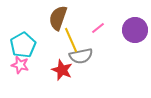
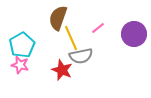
purple circle: moved 1 px left, 4 px down
yellow line: moved 2 px up
cyan pentagon: moved 1 px left
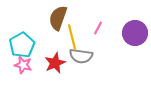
pink line: rotated 24 degrees counterclockwise
purple circle: moved 1 px right, 1 px up
yellow line: moved 1 px right, 1 px up; rotated 10 degrees clockwise
gray semicircle: rotated 20 degrees clockwise
pink star: moved 3 px right
red star: moved 7 px left, 7 px up; rotated 25 degrees clockwise
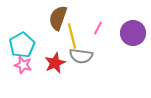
purple circle: moved 2 px left
yellow line: moved 1 px up
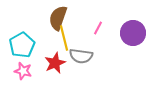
yellow line: moved 8 px left, 2 px down
pink star: moved 6 px down
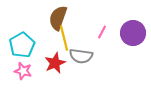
pink line: moved 4 px right, 4 px down
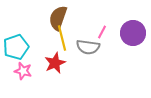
yellow line: moved 2 px left
cyan pentagon: moved 6 px left, 2 px down; rotated 10 degrees clockwise
gray semicircle: moved 7 px right, 9 px up
